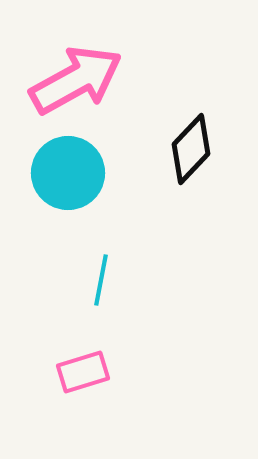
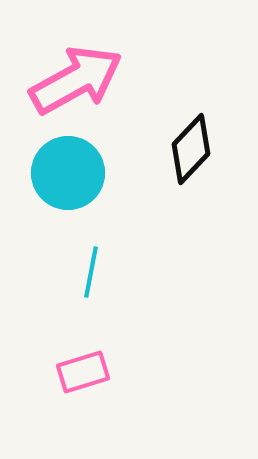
cyan line: moved 10 px left, 8 px up
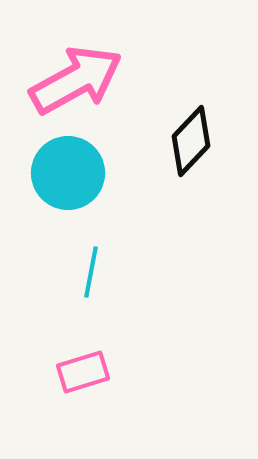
black diamond: moved 8 px up
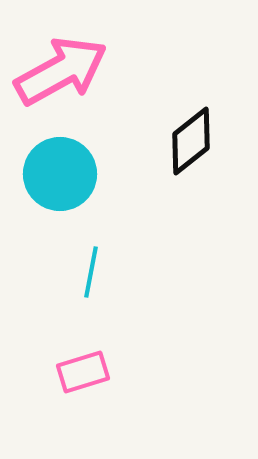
pink arrow: moved 15 px left, 9 px up
black diamond: rotated 8 degrees clockwise
cyan circle: moved 8 px left, 1 px down
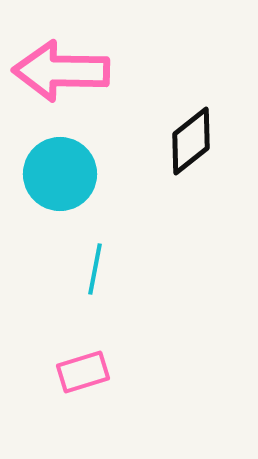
pink arrow: rotated 150 degrees counterclockwise
cyan line: moved 4 px right, 3 px up
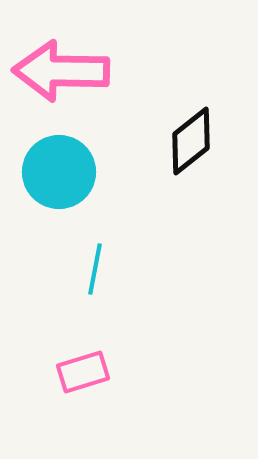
cyan circle: moved 1 px left, 2 px up
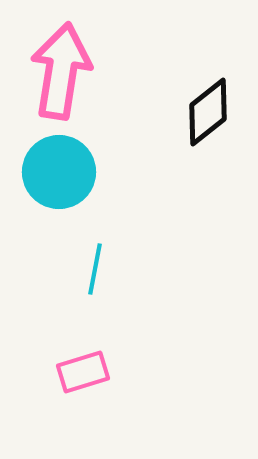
pink arrow: rotated 98 degrees clockwise
black diamond: moved 17 px right, 29 px up
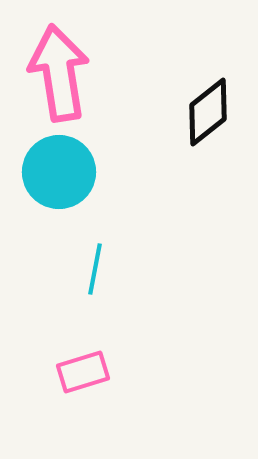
pink arrow: moved 2 px left, 2 px down; rotated 18 degrees counterclockwise
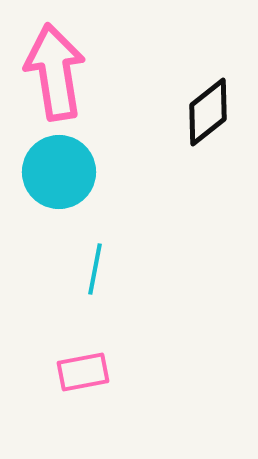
pink arrow: moved 4 px left, 1 px up
pink rectangle: rotated 6 degrees clockwise
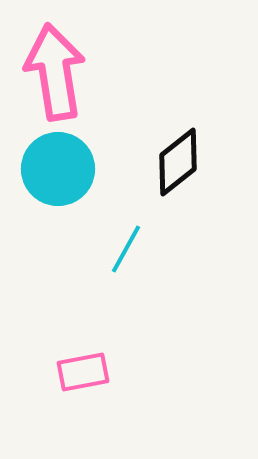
black diamond: moved 30 px left, 50 px down
cyan circle: moved 1 px left, 3 px up
cyan line: moved 31 px right, 20 px up; rotated 18 degrees clockwise
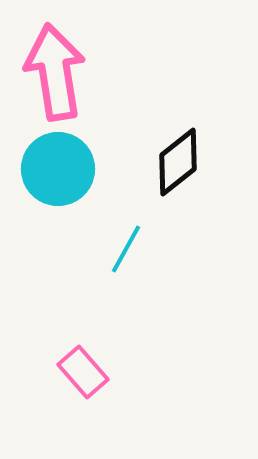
pink rectangle: rotated 60 degrees clockwise
